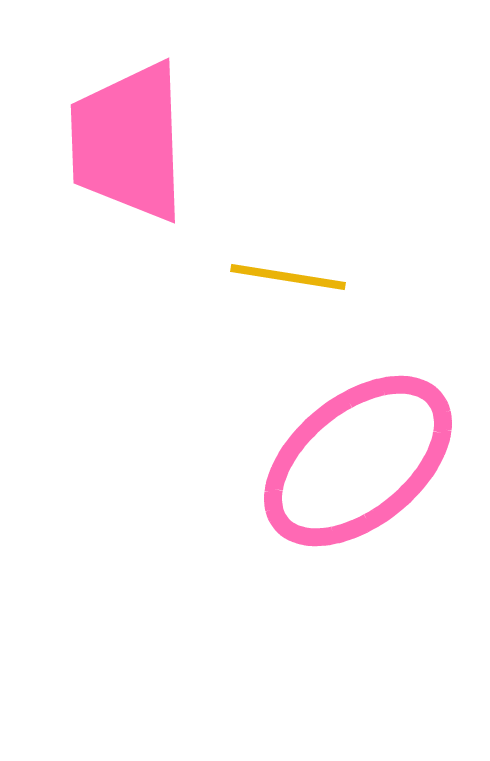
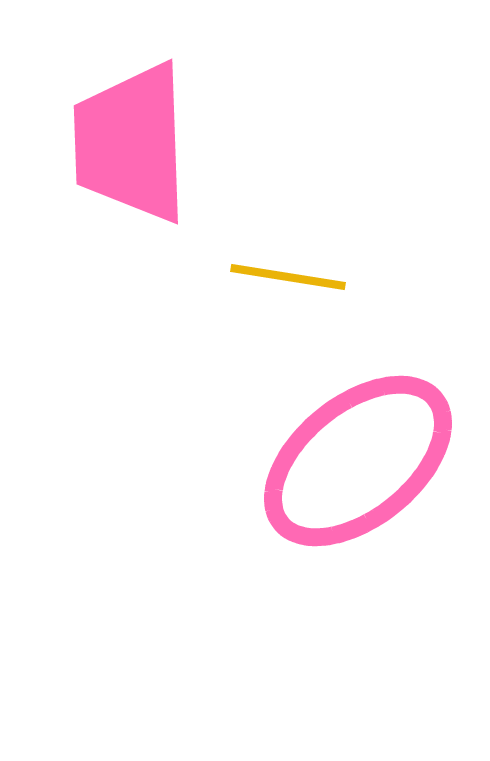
pink trapezoid: moved 3 px right, 1 px down
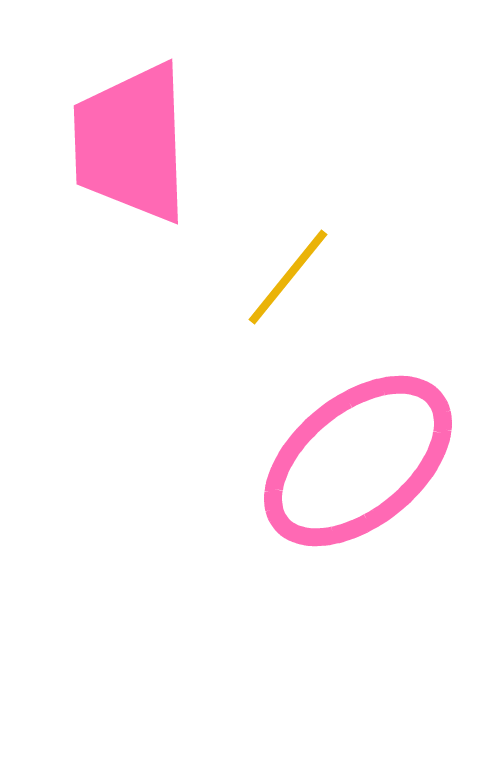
yellow line: rotated 60 degrees counterclockwise
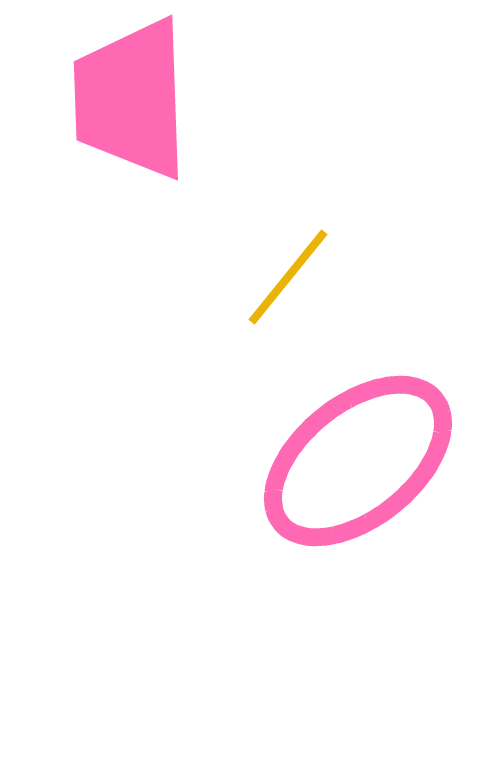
pink trapezoid: moved 44 px up
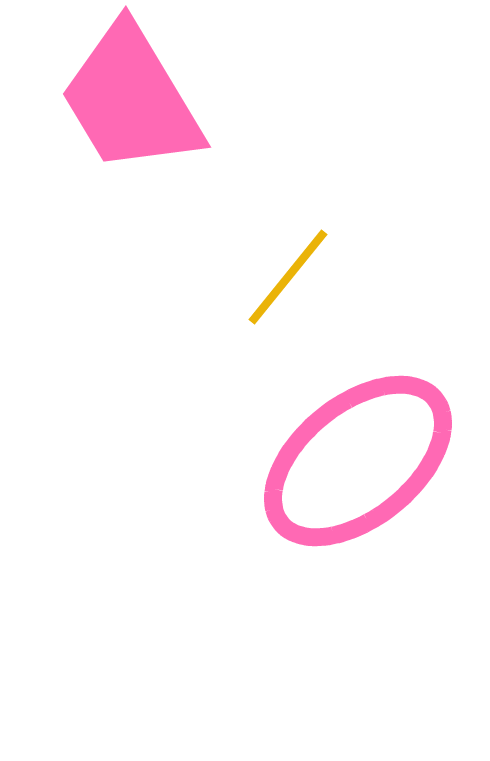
pink trapezoid: rotated 29 degrees counterclockwise
